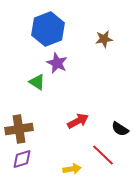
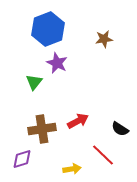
green triangle: moved 3 px left; rotated 36 degrees clockwise
brown cross: moved 23 px right
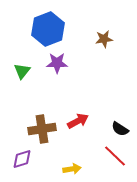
purple star: rotated 25 degrees counterclockwise
green triangle: moved 12 px left, 11 px up
red line: moved 12 px right, 1 px down
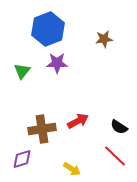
black semicircle: moved 1 px left, 2 px up
yellow arrow: rotated 42 degrees clockwise
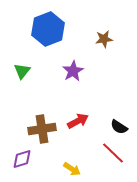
purple star: moved 16 px right, 8 px down; rotated 30 degrees counterclockwise
red line: moved 2 px left, 3 px up
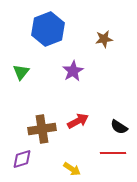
green triangle: moved 1 px left, 1 px down
red line: rotated 45 degrees counterclockwise
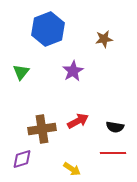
black semicircle: moved 4 px left; rotated 24 degrees counterclockwise
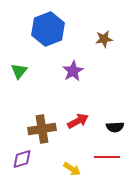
green triangle: moved 2 px left, 1 px up
black semicircle: rotated 12 degrees counterclockwise
red line: moved 6 px left, 4 px down
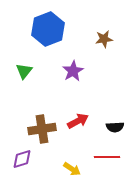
green triangle: moved 5 px right
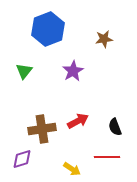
black semicircle: rotated 72 degrees clockwise
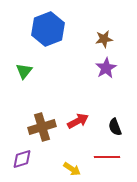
purple star: moved 33 px right, 3 px up
brown cross: moved 2 px up; rotated 8 degrees counterclockwise
